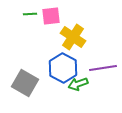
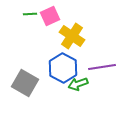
pink square: moved 1 px left; rotated 18 degrees counterclockwise
yellow cross: moved 1 px left, 1 px up
purple line: moved 1 px left, 1 px up
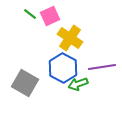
green line: rotated 40 degrees clockwise
yellow cross: moved 2 px left, 2 px down
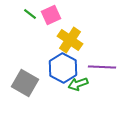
pink square: moved 1 px right, 1 px up
yellow cross: moved 2 px down
purple line: rotated 12 degrees clockwise
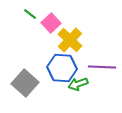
pink square: moved 8 px down; rotated 18 degrees counterclockwise
yellow cross: rotated 10 degrees clockwise
blue hexagon: moved 1 px left; rotated 24 degrees counterclockwise
gray square: rotated 12 degrees clockwise
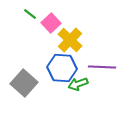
gray square: moved 1 px left
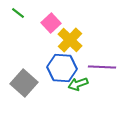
green line: moved 12 px left, 1 px up
